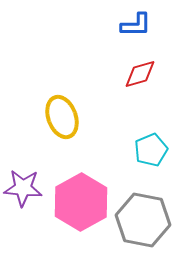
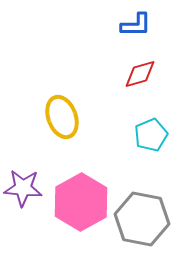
cyan pentagon: moved 15 px up
gray hexagon: moved 1 px left, 1 px up
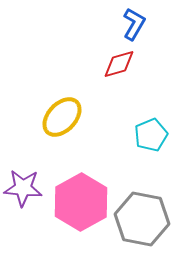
blue L-shape: moved 2 px left, 1 px up; rotated 60 degrees counterclockwise
red diamond: moved 21 px left, 10 px up
yellow ellipse: rotated 63 degrees clockwise
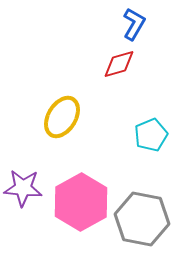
yellow ellipse: rotated 12 degrees counterclockwise
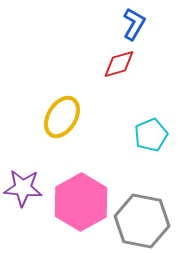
gray hexagon: moved 2 px down
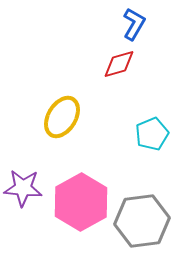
cyan pentagon: moved 1 px right, 1 px up
gray hexagon: rotated 18 degrees counterclockwise
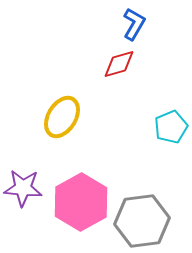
cyan pentagon: moved 19 px right, 7 px up
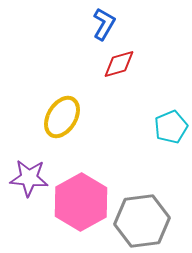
blue L-shape: moved 30 px left
purple star: moved 6 px right, 10 px up
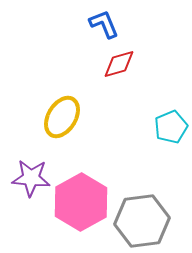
blue L-shape: rotated 52 degrees counterclockwise
purple star: moved 2 px right
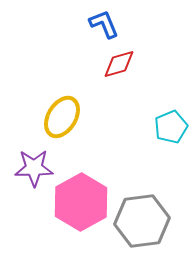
purple star: moved 3 px right, 10 px up; rotated 6 degrees counterclockwise
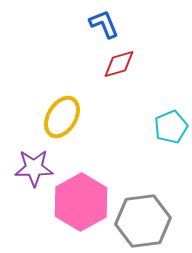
gray hexagon: moved 1 px right
